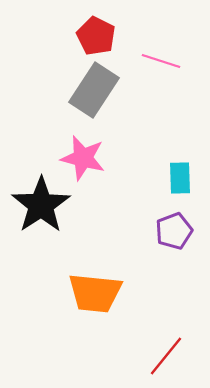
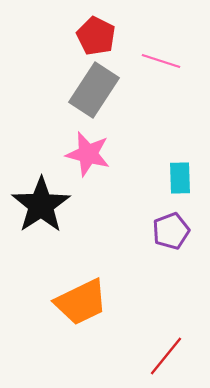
pink star: moved 5 px right, 4 px up
purple pentagon: moved 3 px left
orange trapezoid: moved 14 px left, 9 px down; rotated 32 degrees counterclockwise
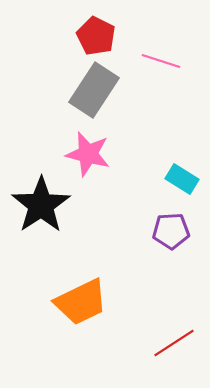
cyan rectangle: moved 2 px right, 1 px down; rotated 56 degrees counterclockwise
purple pentagon: rotated 18 degrees clockwise
red line: moved 8 px right, 13 px up; rotated 18 degrees clockwise
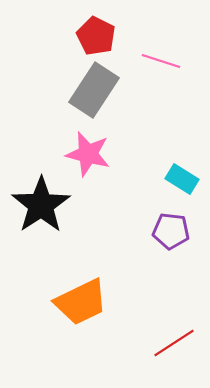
purple pentagon: rotated 9 degrees clockwise
